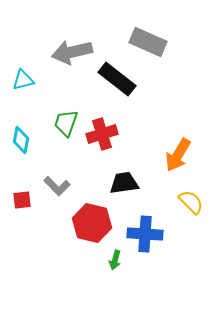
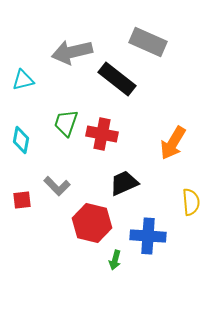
red cross: rotated 28 degrees clockwise
orange arrow: moved 5 px left, 12 px up
black trapezoid: rotated 16 degrees counterclockwise
yellow semicircle: rotated 40 degrees clockwise
blue cross: moved 3 px right, 2 px down
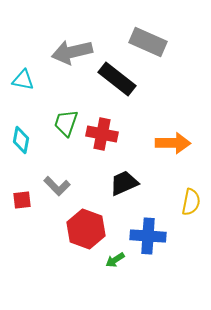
cyan triangle: rotated 25 degrees clockwise
orange arrow: rotated 120 degrees counterclockwise
yellow semicircle: rotated 16 degrees clockwise
red hexagon: moved 6 px left, 6 px down; rotated 6 degrees clockwise
green arrow: rotated 42 degrees clockwise
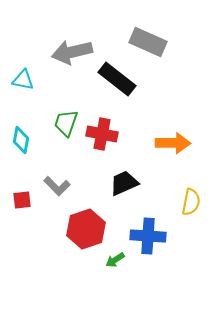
red hexagon: rotated 21 degrees clockwise
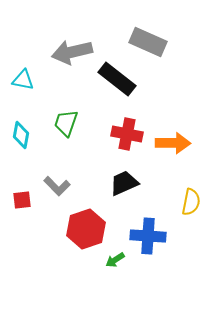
red cross: moved 25 px right
cyan diamond: moved 5 px up
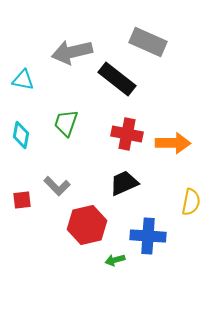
red hexagon: moved 1 px right, 4 px up; rotated 6 degrees clockwise
green arrow: rotated 18 degrees clockwise
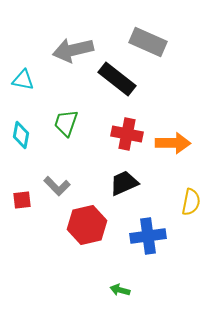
gray arrow: moved 1 px right, 2 px up
blue cross: rotated 12 degrees counterclockwise
green arrow: moved 5 px right, 30 px down; rotated 30 degrees clockwise
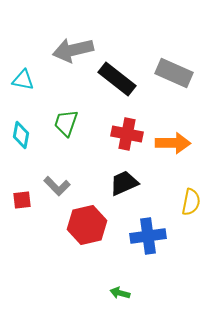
gray rectangle: moved 26 px right, 31 px down
green arrow: moved 3 px down
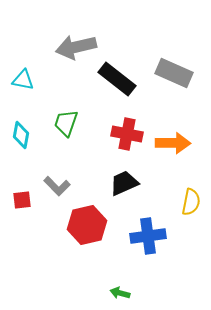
gray arrow: moved 3 px right, 3 px up
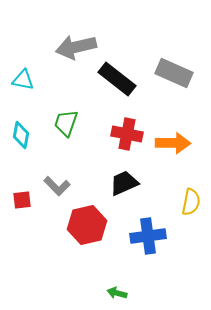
green arrow: moved 3 px left
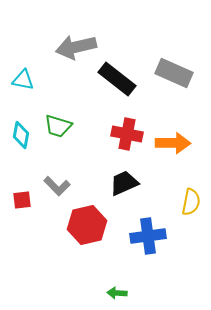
green trapezoid: moved 8 px left, 3 px down; rotated 92 degrees counterclockwise
green arrow: rotated 12 degrees counterclockwise
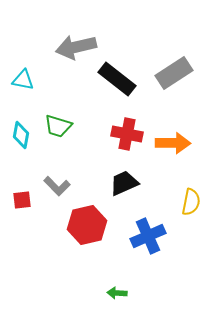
gray rectangle: rotated 57 degrees counterclockwise
blue cross: rotated 16 degrees counterclockwise
